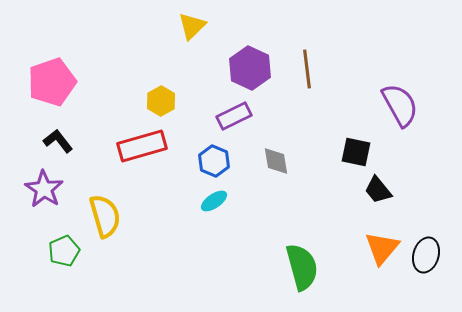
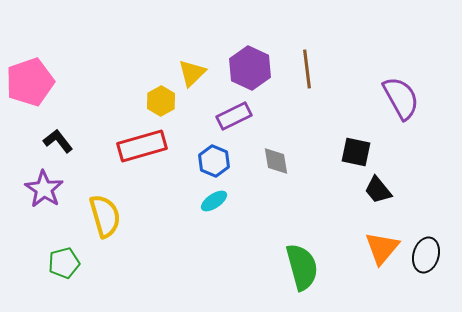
yellow triangle: moved 47 px down
pink pentagon: moved 22 px left
purple semicircle: moved 1 px right, 7 px up
green pentagon: moved 12 px down; rotated 8 degrees clockwise
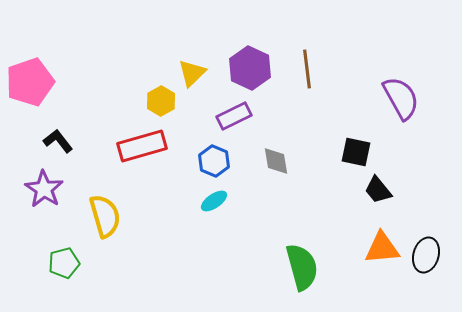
orange triangle: rotated 45 degrees clockwise
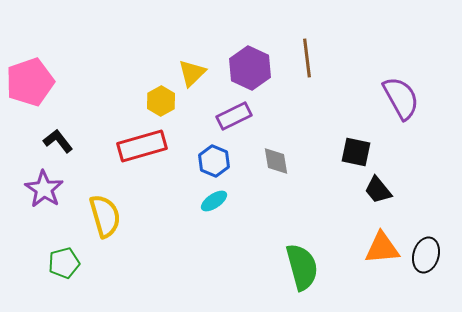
brown line: moved 11 px up
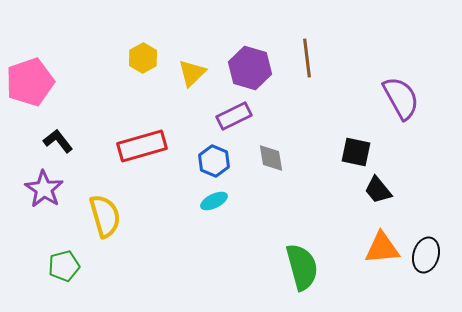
purple hexagon: rotated 9 degrees counterclockwise
yellow hexagon: moved 18 px left, 43 px up
gray diamond: moved 5 px left, 3 px up
cyan ellipse: rotated 8 degrees clockwise
green pentagon: moved 3 px down
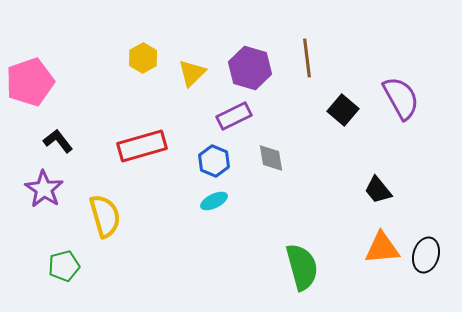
black square: moved 13 px left, 42 px up; rotated 28 degrees clockwise
